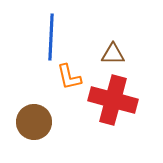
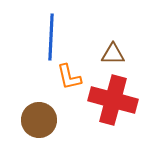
brown circle: moved 5 px right, 2 px up
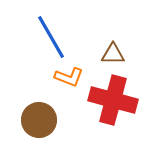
blue line: rotated 33 degrees counterclockwise
orange L-shape: rotated 56 degrees counterclockwise
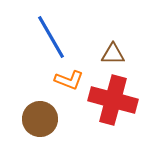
orange L-shape: moved 3 px down
brown circle: moved 1 px right, 1 px up
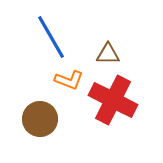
brown triangle: moved 5 px left
red cross: rotated 12 degrees clockwise
